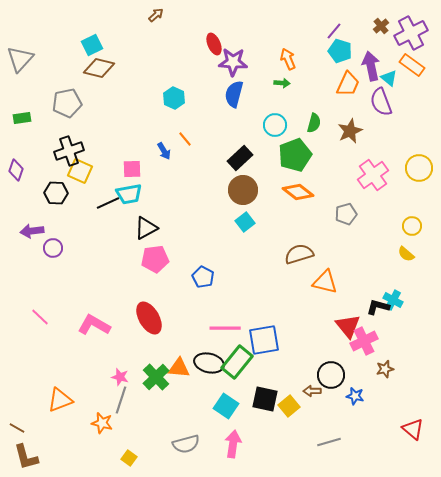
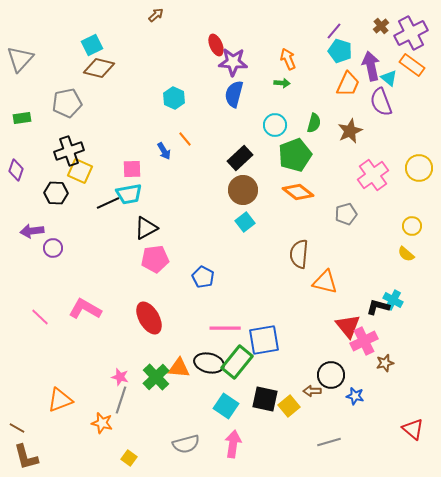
red ellipse at (214, 44): moved 2 px right, 1 px down
brown semicircle at (299, 254): rotated 68 degrees counterclockwise
pink L-shape at (94, 325): moved 9 px left, 16 px up
brown star at (385, 369): moved 6 px up
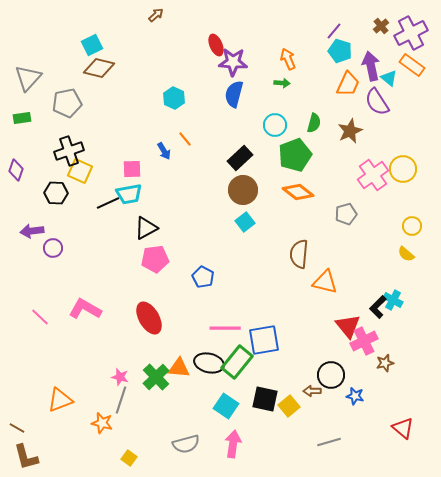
gray triangle at (20, 59): moved 8 px right, 19 px down
purple semicircle at (381, 102): moved 4 px left; rotated 12 degrees counterclockwise
yellow circle at (419, 168): moved 16 px left, 1 px down
black L-shape at (378, 307): rotated 60 degrees counterclockwise
red triangle at (413, 429): moved 10 px left, 1 px up
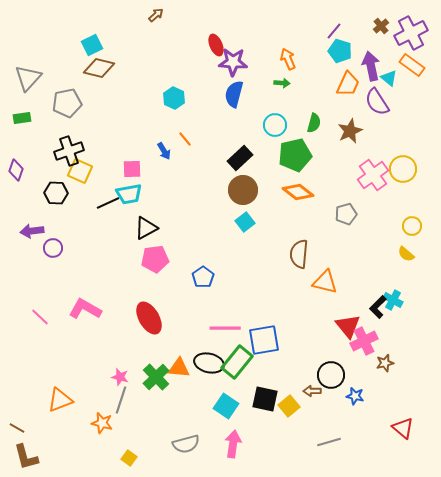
green pentagon at (295, 155): rotated 8 degrees clockwise
blue pentagon at (203, 277): rotated 10 degrees clockwise
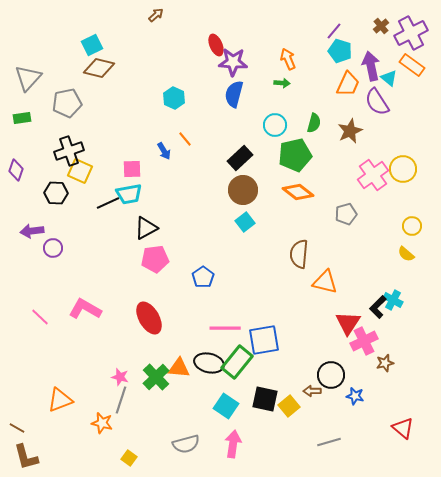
red triangle at (348, 326): moved 3 px up; rotated 12 degrees clockwise
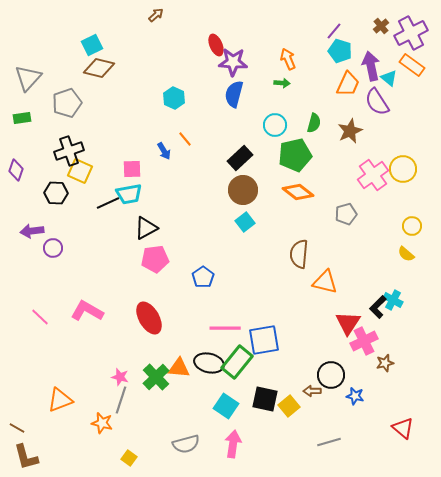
gray pentagon at (67, 103): rotated 8 degrees counterclockwise
pink L-shape at (85, 309): moved 2 px right, 2 px down
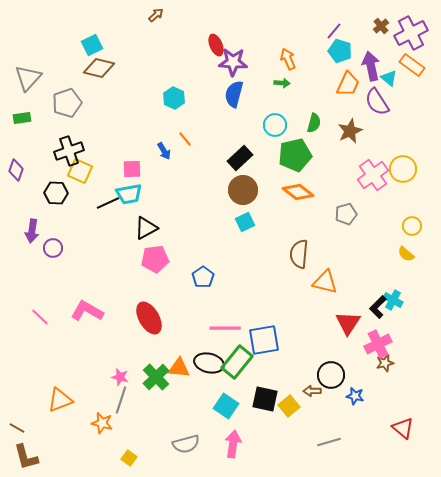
cyan square at (245, 222): rotated 12 degrees clockwise
purple arrow at (32, 231): rotated 75 degrees counterclockwise
pink cross at (364, 341): moved 14 px right, 3 px down
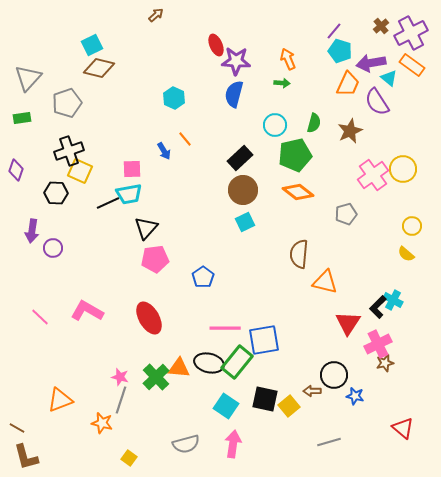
purple star at (233, 62): moved 3 px right, 1 px up
purple arrow at (371, 66): moved 3 px up; rotated 88 degrees counterclockwise
black triangle at (146, 228): rotated 20 degrees counterclockwise
black circle at (331, 375): moved 3 px right
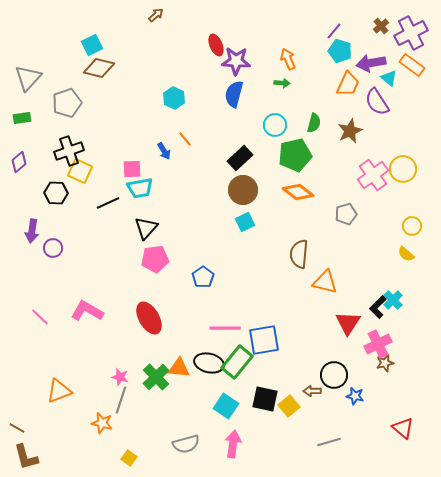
purple diamond at (16, 170): moved 3 px right, 8 px up; rotated 30 degrees clockwise
cyan trapezoid at (129, 194): moved 11 px right, 6 px up
cyan cross at (393, 300): rotated 18 degrees clockwise
orange triangle at (60, 400): moved 1 px left, 9 px up
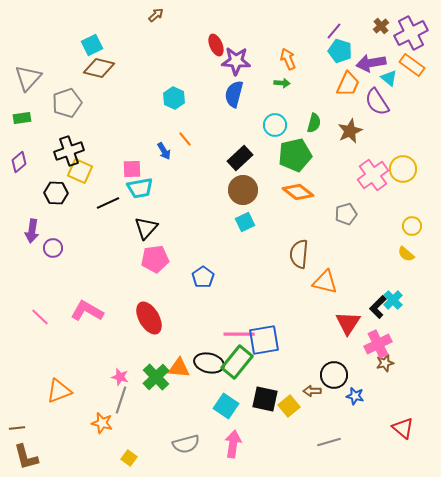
pink line at (225, 328): moved 14 px right, 6 px down
brown line at (17, 428): rotated 35 degrees counterclockwise
